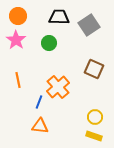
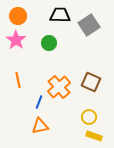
black trapezoid: moved 1 px right, 2 px up
brown square: moved 3 px left, 13 px down
orange cross: moved 1 px right
yellow circle: moved 6 px left
orange triangle: rotated 18 degrees counterclockwise
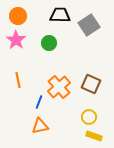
brown square: moved 2 px down
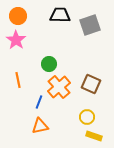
gray square: moved 1 px right; rotated 15 degrees clockwise
green circle: moved 21 px down
yellow circle: moved 2 px left
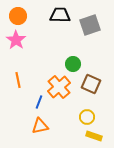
green circle: moved 24 px right
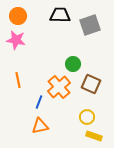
pink star: rotated 24 degrees counterclockwise
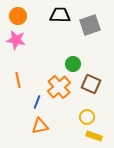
blue line: moved 2 px left
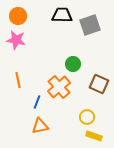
black trapezoid: moved 2 px right
brown square: moved 8 px right
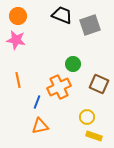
black trapezoid: rotated 20 degrees clockwise
orange cross: rotated 15 degrees clockwise
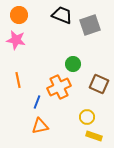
orange circle: moved 1 px right, 1 px up
